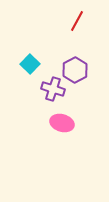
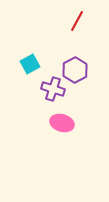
cyan square: rotated 18 degrees clockwise
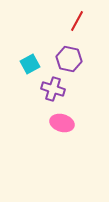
purple hexagon: moved 6 px left, 11 px up; rotated 20 degrees counterclockwise
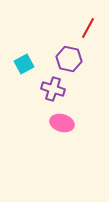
red line: moved 11 px right, 7 px down
cyan square: moved 6 px left
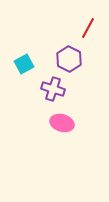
purple hexagon: rotated 15 degrees clockwise
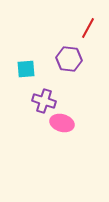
purple hexagon: rotated 20 degrees counterclockwise
cyan square: moved 2 px right, 5 px down; rotated 24 degrees clockwise
purple cross: moved 9 px left, 12 px down
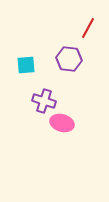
cyan square: moved 4 px up
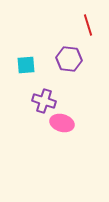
red line: moved 3 px up; rotated 45 degrees counterclockwise
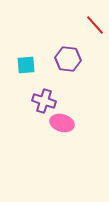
red line: moved 7 px right; rotated 25 degrees counterclockwise
purple hexagon: moved 1 px left
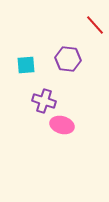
pink ellipse: moved 2 px down
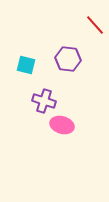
cyan square: rotated 18 degrees clockwise
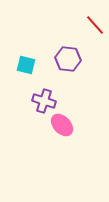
pink ellipse: rotated 30 degrees clockwise
